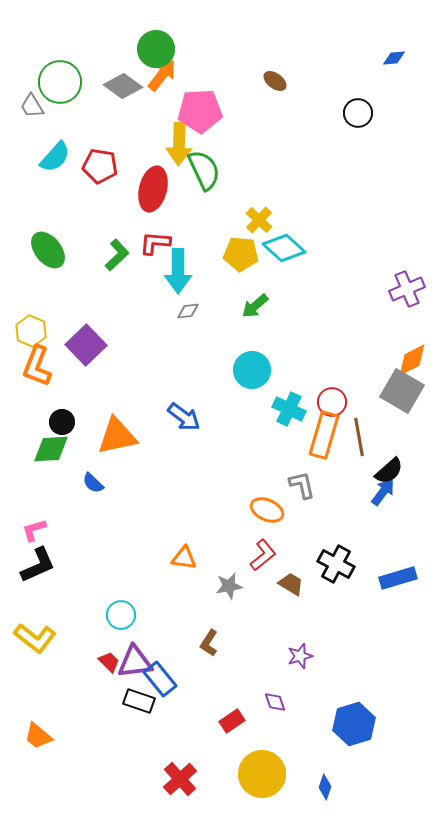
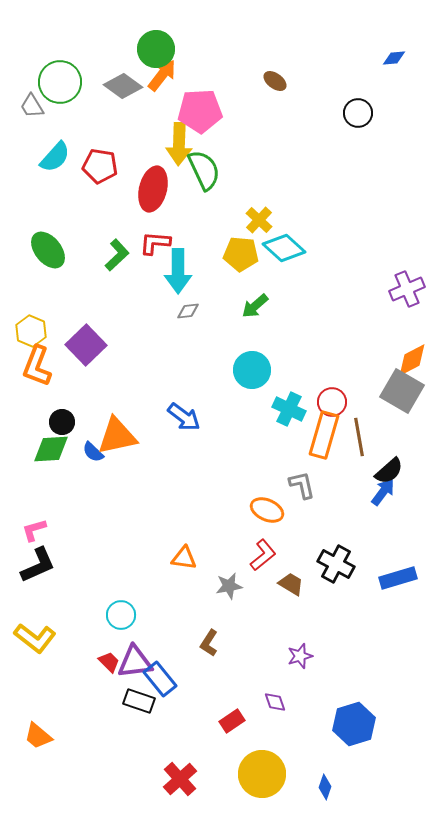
blue semicircle at (93, 483): moved 31 px up
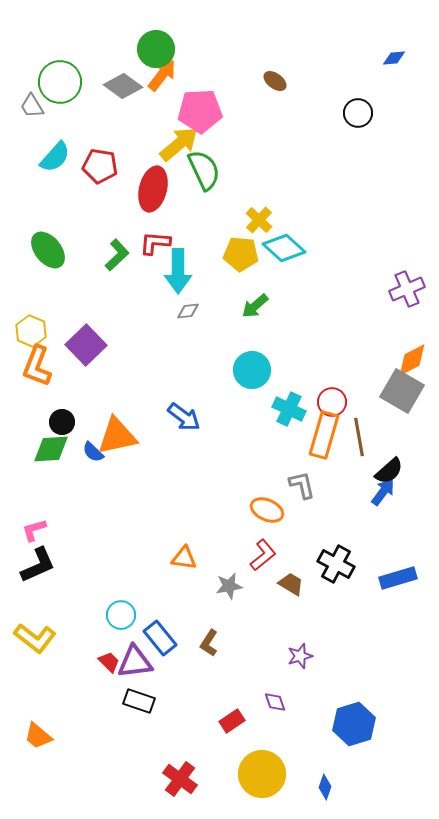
yellow arrow at (179, 144): rotated 132 degrees counterclockwise
blue rectangle at (160, 679): moved 41 px up
red cross at (180, 779): rotated 12 degrees counterclockwise
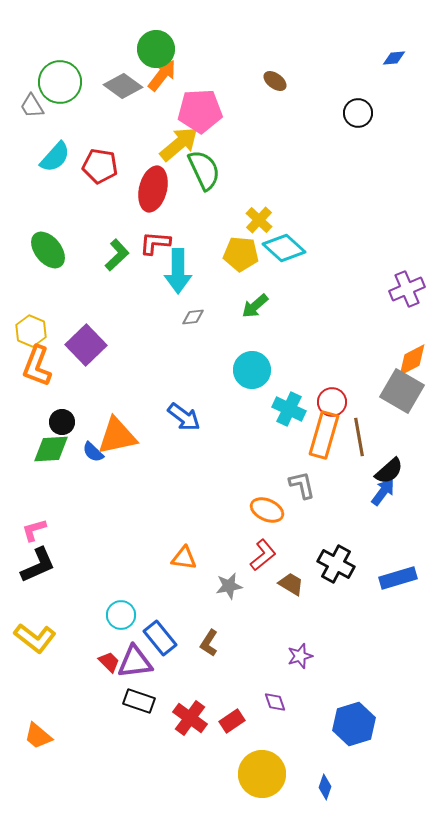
gray diamond at (188, 311): moved 5 px right, 6 px down
red cross at (180, 779): moved 10 px right, 61 px up
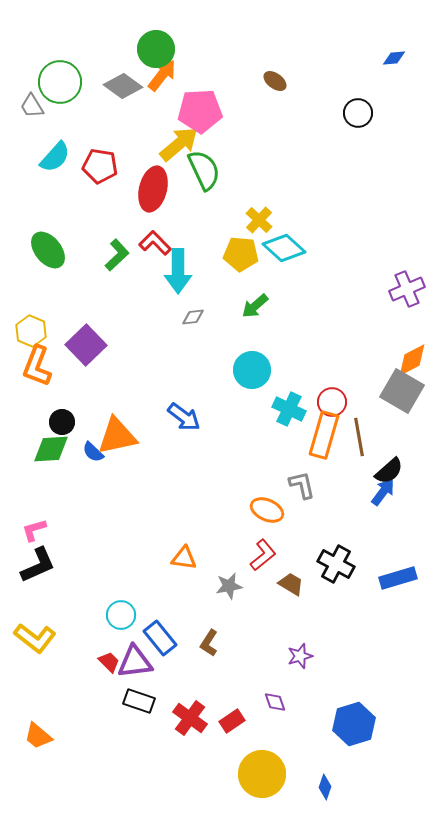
red L-shape at (155, 243): rotated 40 degrees clockwise
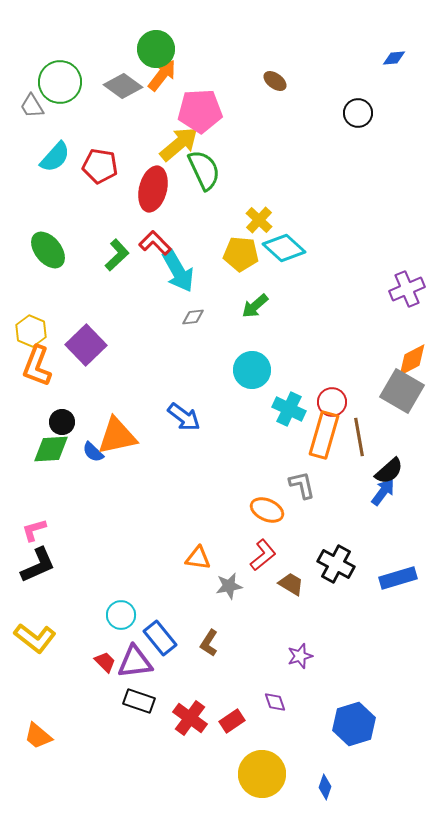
cyan arrow at (178, 271): rotated 30 degrees counterclockwise
orange triangle at (184, 558): moved 14 px right
red trapezoid at (109, 662): moved 4 px left
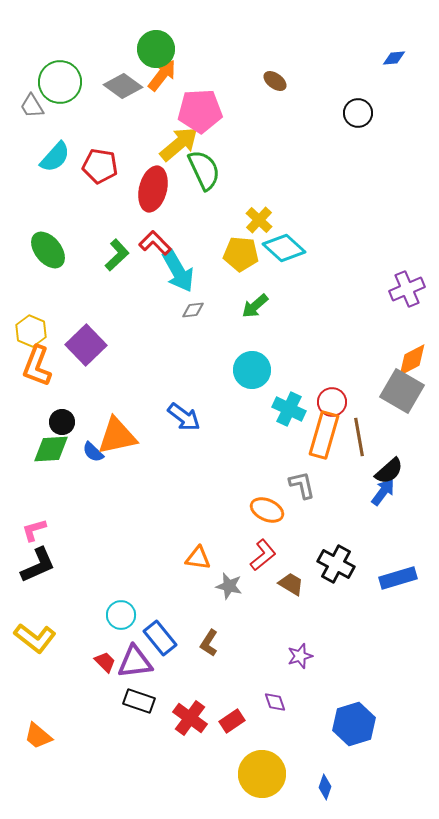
gray diamond at (193, 317): moved 7 px up
gray star at (229, 586): rotated 24 degrees clockwise
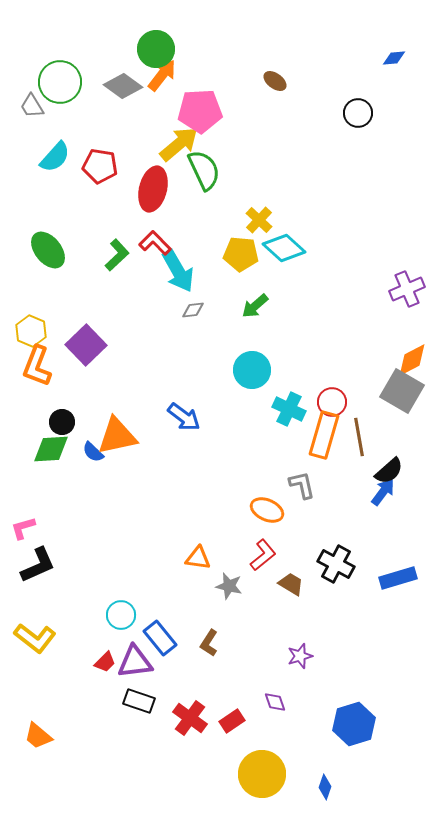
pink L-shape at (34, 530): moved 11 px left, 2 px up
red trapezoid at (105, 662): rotated 90 degrees clockwise
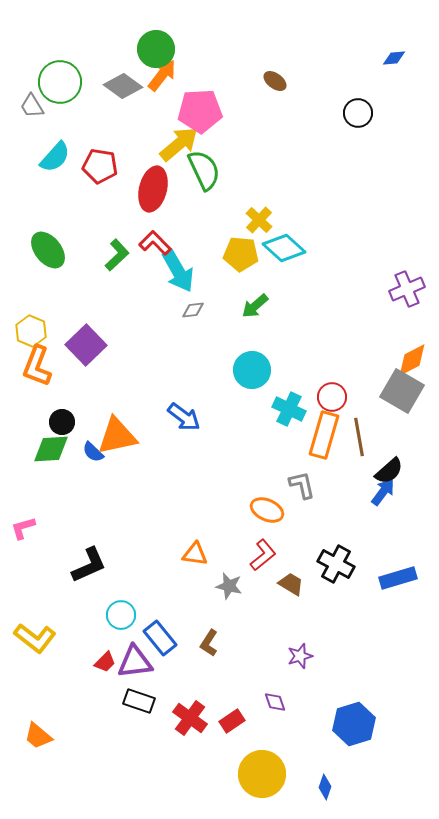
red circle at (332, 402): moved 5 px up
orange triangle at (198, 558): moved 3 px left, 4 px up
black L-shape at (38, 565): moved 51 px right
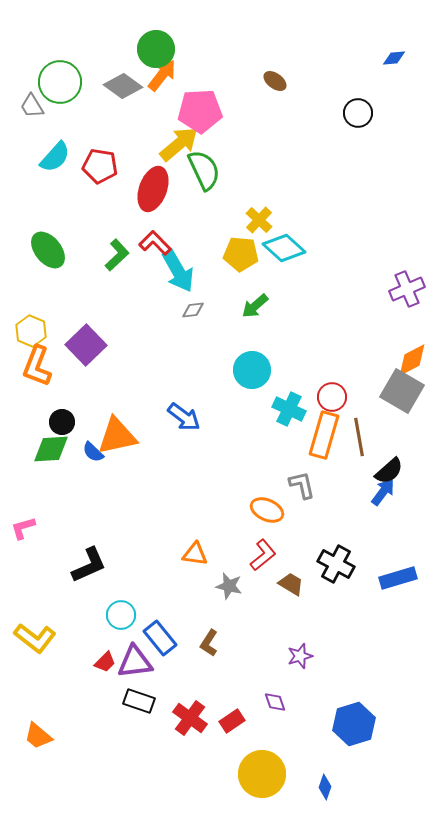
red ellipse at (153, 189): rotated 6 degrees clockwise
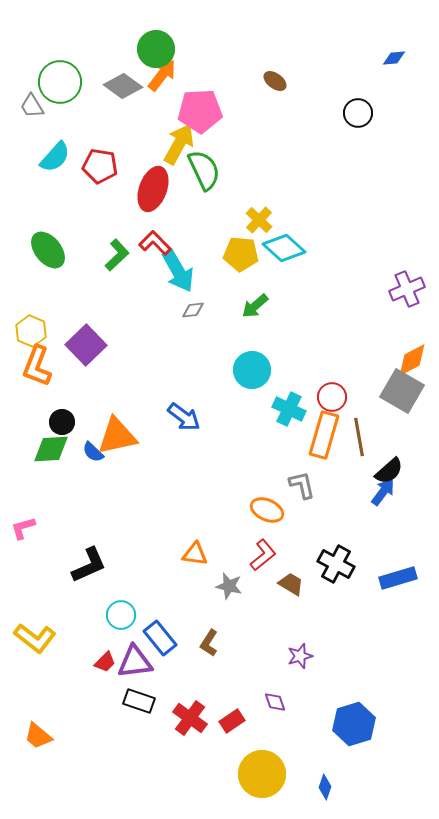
yellow arrow at (179, 144): rotated 21 degrees counterclockwise
